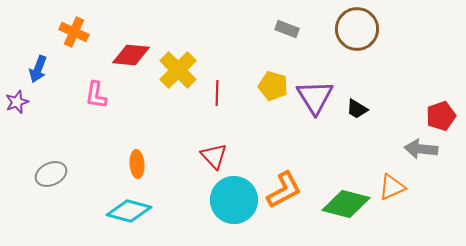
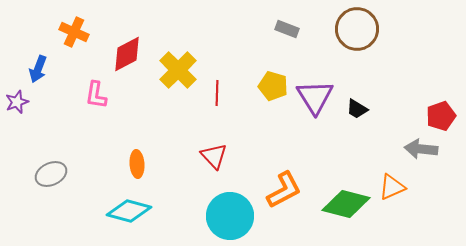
red diamond: moved 4 px left, 1 px up; rotated 33 degrees counterclockwise
cyan circle: moved 4 px left, 16 px down
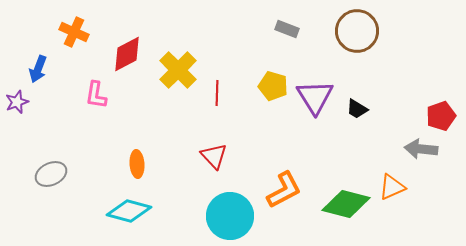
brown circle: moved 2 px down
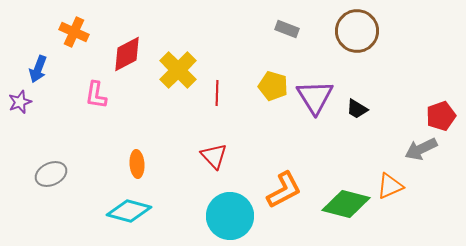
purple star: moved 3 px right
gray arrow: rotated 32 degrees counterclockwise
orange triangle: moved 2 px left, 1 px up
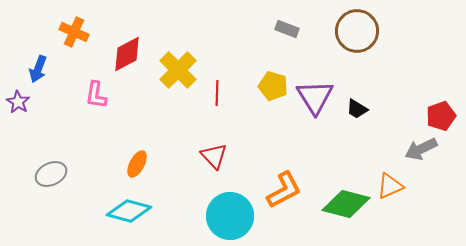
purple star: moved 2 px left; rotated 20 degrees counterclockwise
orange ellipse: rotated 32 degrees clockwise
